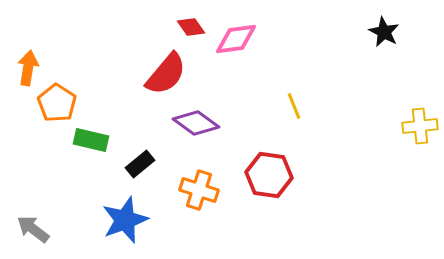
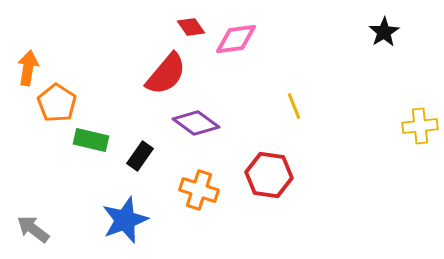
black star: rotated 12 degrees clockwise
black rectangle: moved 8 px up; rotated 16 degrees counterclockwise
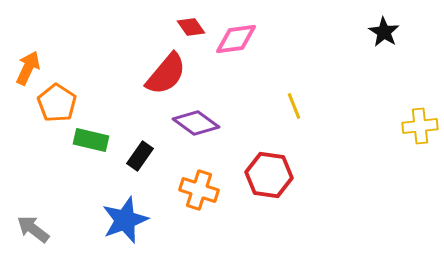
black star: rotated 8 degrees counterclockwise
orange arrow: rotated 16 degrees clockwise
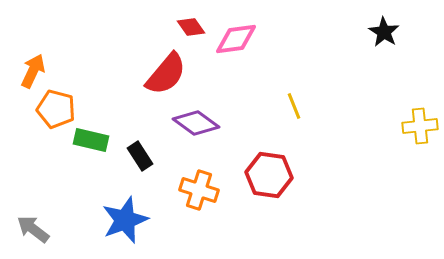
orange arrow: moved 5 px right, 3 px down
orange pentagon: moved 1 px left, 6 px down; rotated 18 degrees counterclockwise
black rectangle: rotated 68 degrees counterclockwise
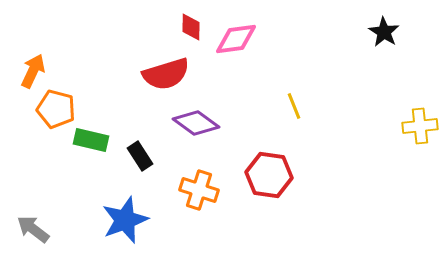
red diamond: rotated 36 degrees clockwise
red semicircle: rotated 33 degrees clockwise
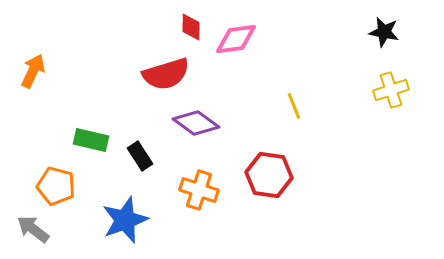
black star: rotated 20 degrees counterclockwise
orange pentagon: moved 77 px down
yellow cross: moved 29 px left, 36 px up; rotated 12 degrees counterclockwise
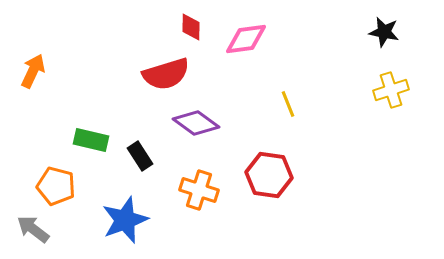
pink diamond: moved 10 px right
yellow line: moved 6 px left, 2 px up
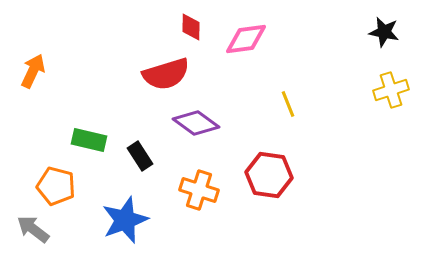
green rectangle: moved 2 px left
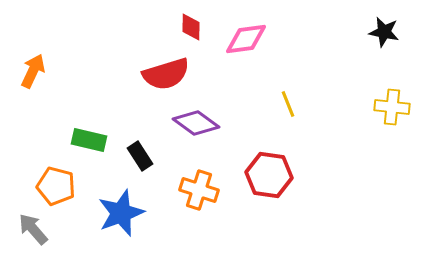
yellow cross: moved 1 px right, 17 px down; rotated 24 degrees clockwise
blue star: moved 4 px left, 7 px up
gray arrow: rotated 12 degrees clockwise
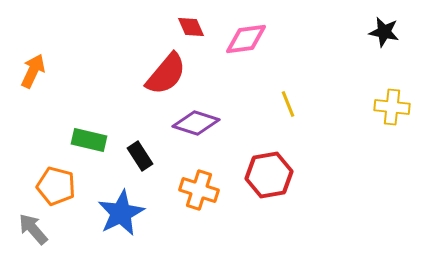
red diamond: rotated 24 degrees counterclockwise
red semicircle: rotated 33 degrees counterclockwise
purple diamond: rotated 18 degrees counterclockwise
red hexagon: rotated 18 degrees counterclockwise
blue star: rotated 6 degrees counterclockwise
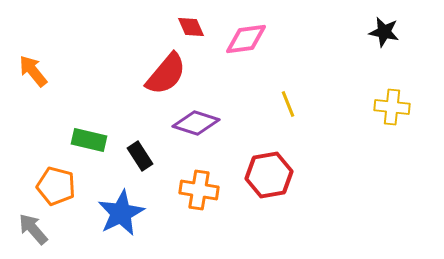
orange arrow: rotated 64 degrees counterclockwise
orange cross: rotated 9 degrees counterclockwise
